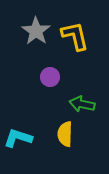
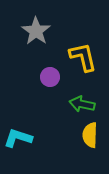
yellow L-shape: moved 8 px right, 21 px down
yellow semicircle: moved 25 px right, 1 px down
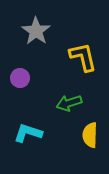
purple circle: moved 30 px left, 1 px down
green arrow: moved 13 px left, 1 px up; rotated 30 degrees counterclockwise
cyan L-shape: moved 10 px right, 5 px up
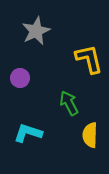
gray star: rotated 12 degrees clockwise
yellow L-shape: moved 6 px right, 2 px down
green arrow: rotated 80 degrees clockwise
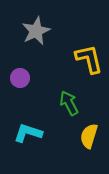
yellow semicircle: moved 1 px left, 1 px down; rotated 15 degrees clockwise
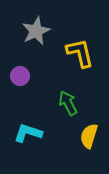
yellow L-shape: moved 9 px left, 6 px up
purple circle: moved 2 px up
green arrow: moved 1 px left
